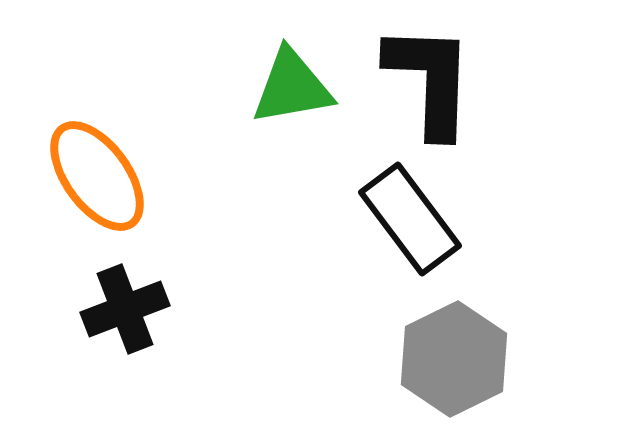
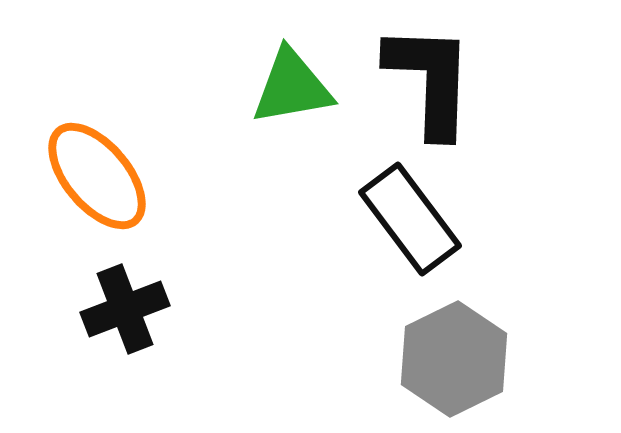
orange ellipse: rotated 4 degrees counterclockwise
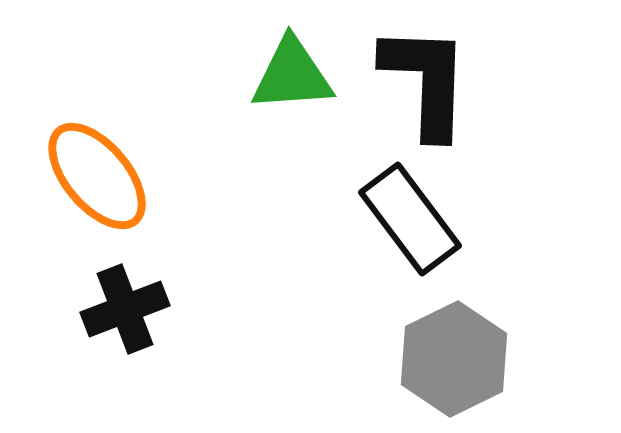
black L-shape: moved 4 px left, 1 px down
green triangle: moved 12 px up; rotated 6 degrees clockwise
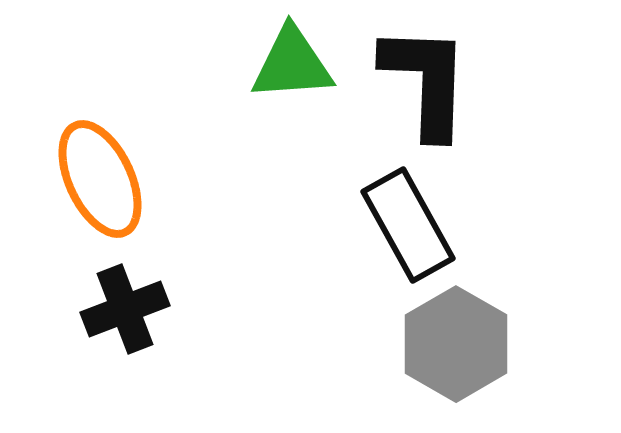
green triangle: moved 11 px up
orange ellipse: moved 3 px right, 3 px down; rotated 15 degrees clockwise
black rectangle: moved 2 px left, 6 px down; rotated 8 degrees clockwise
gray hexagon: moved 2 px right, 15 px up; rotated 4 degrees counterclockwise
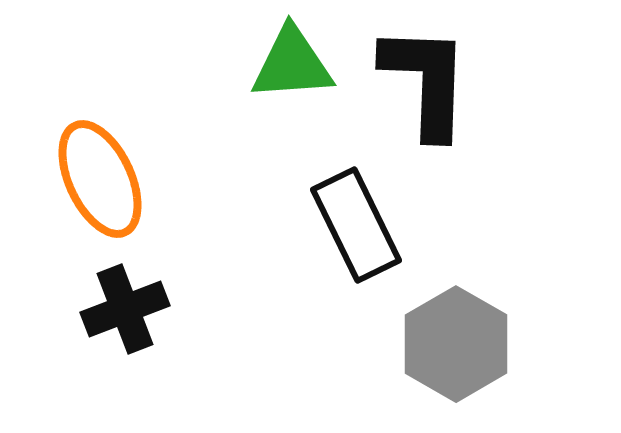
black rectangle: moved 52 px left; rotated 3 degrees clockwise
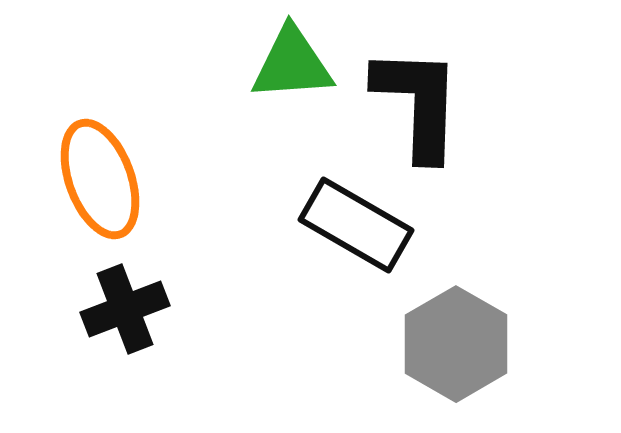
black L-shape: moved 8 px left, 22 px down
orange ellipse: rotated 5 degrees clockwise
black rectangle: rotated 34 degrees counterclockwise
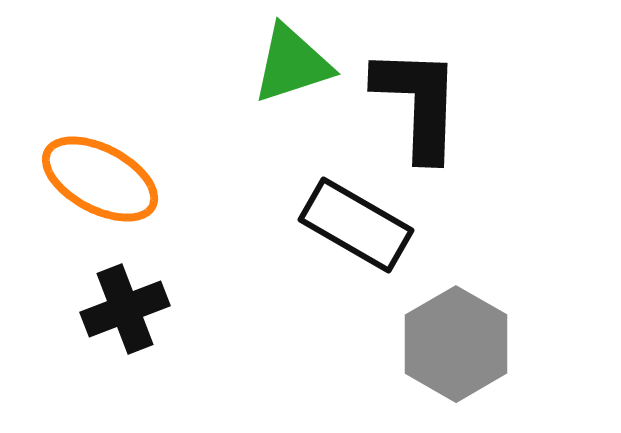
green triangle: rotated 14 degrees counterclockwise
orange ellipse: rotated 42 degrees counterclockwise
